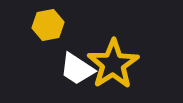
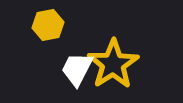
white trapezoid: rotated 84 degrees clockwise
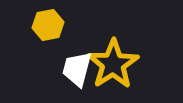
white trapezoid: rotated 12 degrees counterclockwise
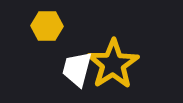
yellow hexagon: moved 1 px left, 1 px down; rotated 12 degrees clockwise
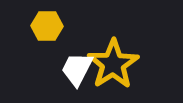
white trapezoid: rotated 12 degrees clockwise
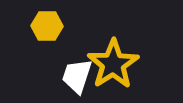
white trapezoid: moved 7 px down; rotated 9 degrees counterclockwise
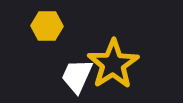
white trapezoid: rotated 6 degrees clockwise
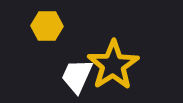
yellow star: moved 1 px down
